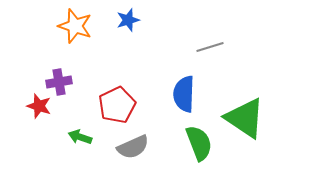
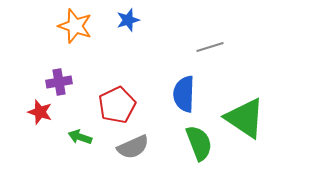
red star: moved 1 px right, 6 px down
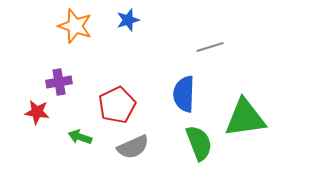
red star: moved 3 px left; rotated 10 degrees counterclockwise
green triangle: rotated 42 degrees counterclockwise
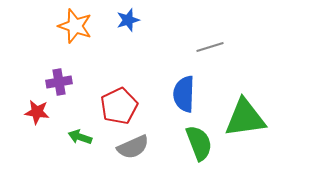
red pentagon: moved 2 px right, 1 px down
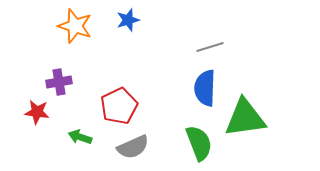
blue semicircle: moved 21 px right, 6 px up
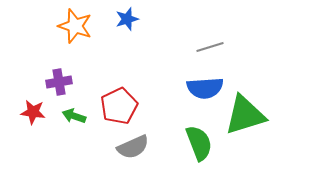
blue star: moved 1 px left, 1 px up
blue semicircle: rotated 96 degrees counterclockwise
red star: moved 4 px left
green triangle: moved 3 px up; rotated 9 degrees counterclockwise
green arrow: moved 6 px left, 21 px up
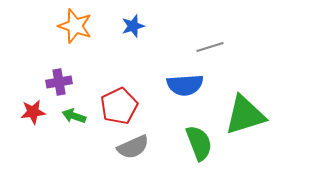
blue star: moved 6 px right, 7 px down
blue semicircle: moved 20 px left, 3 px up
red star: rotated 15 degrees counterclockwise
